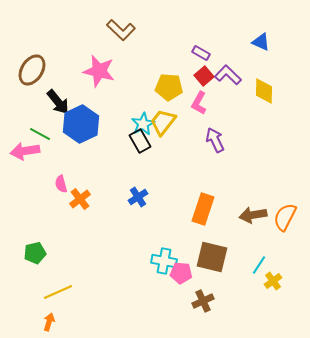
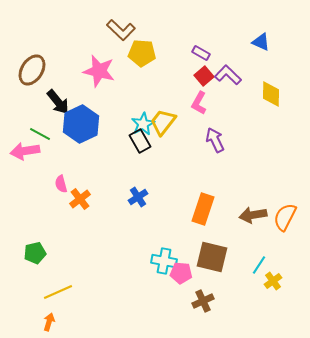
yellow pentagon: moved 27 px left, 34 px up
yellow diamond: moved 7 px right, 3 px down
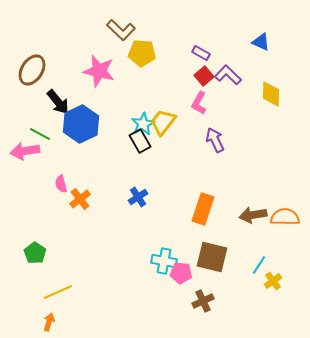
orange semicircle: rotated 64 degrees clockwise
green pentagon: rotated 25 degrees counterclockwise
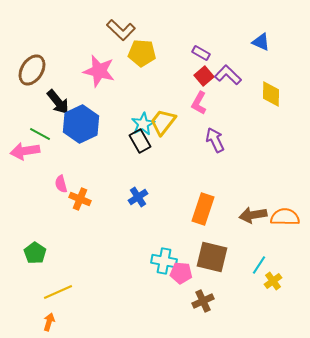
orange cross: rotated 30 degrees counterclockwise
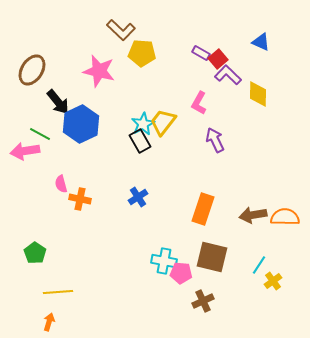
red square: moved 14 px right, 17 px up
yellow diamond: moved 13 px left
orange cross: rotated 10 degrees counterclockwise
yellow line: rotated 20 degrees clockwise
